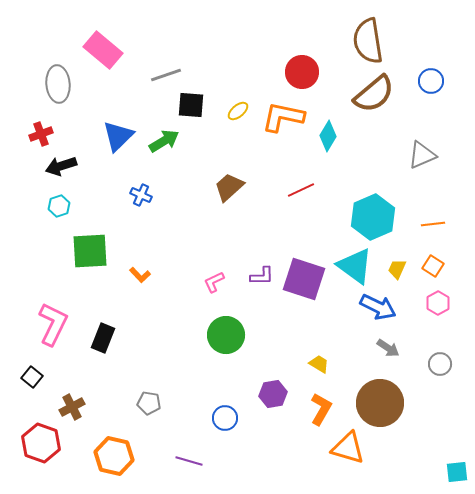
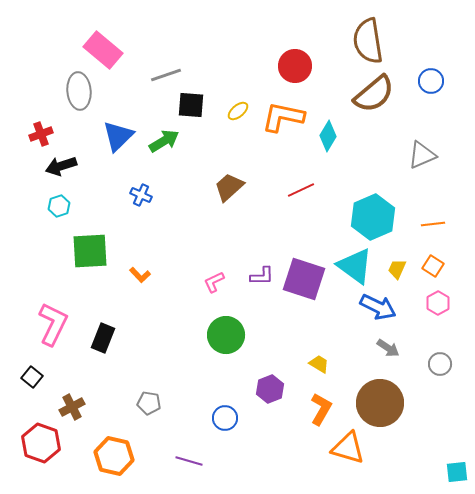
red circle at (302, 72): moved 7 px left, 6 px up
gray ellipse at (58, 84): moved 21 px right, 7 px down
purple hexagon at (273, 394): moved 3 px left, 5 px up; rotated 12 degrees counterclockwise
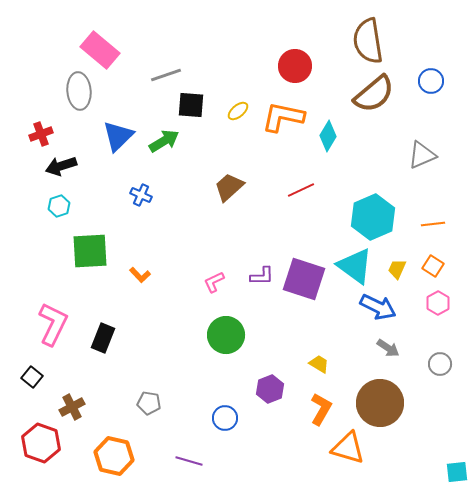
pink rectangle at (103, 50): moved 3 px left
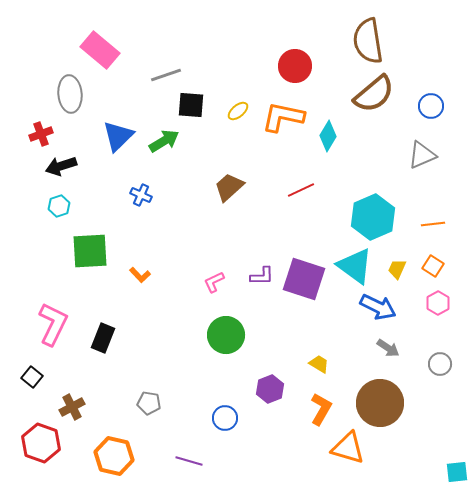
blue circle at (431, 81): moved 25 px down
gray ellipse at (79, 91): moved 9 px left, 3 px down
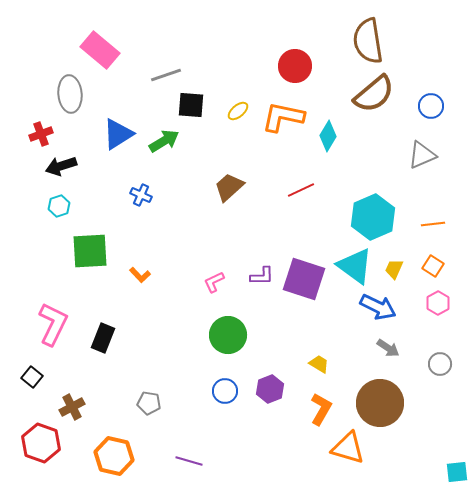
blue triangle at (118, 136): moved 2 px up; rotated 12 degrees clockwise
yellow trapezoid at (397, 269): moved 3 px left
green circle at (226, 335): moved 2 px right
blue circle at (225, 418): moved 27 px up
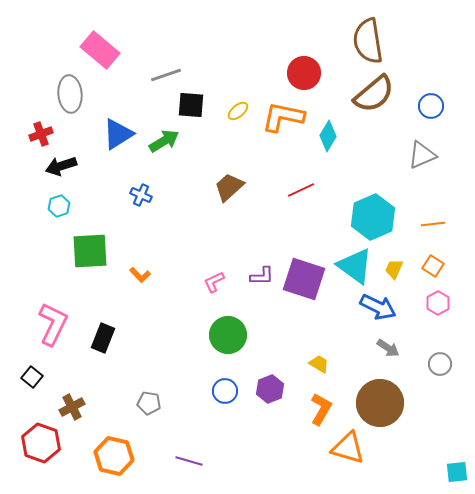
red circle at (295, 66): moved 9 px right, 7 px down
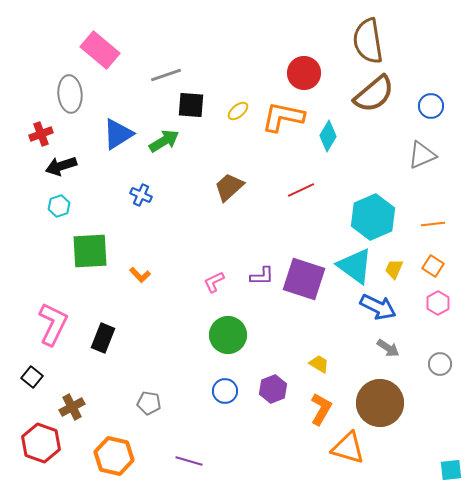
purple hexagon at (270, 389): moved 3 px right
cyan square at (457, 472): moved 6 px left, 2 px up
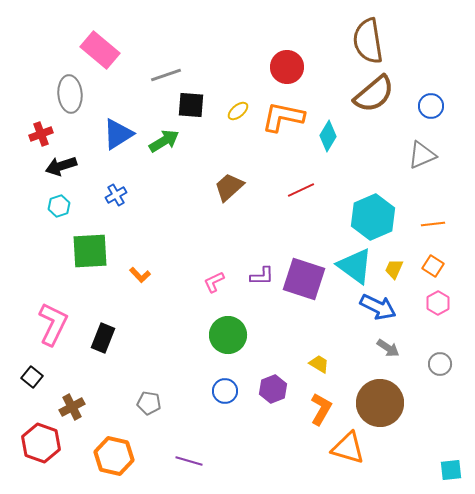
red circle at (304, 73): moved 17 px left, 6 px up
blue cross at (141, 195): moved 25 px left; rotated 35 degrees clockwise
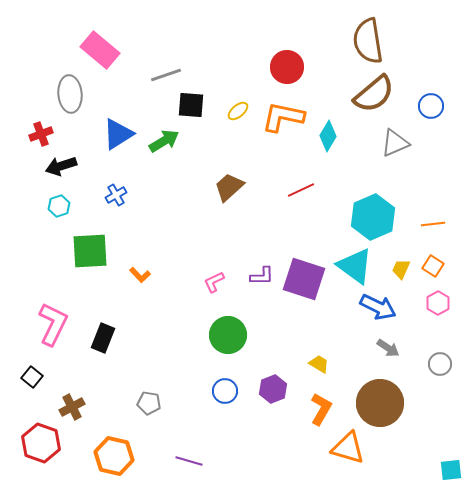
gray triangle at (422, 155): moved 27 px left, 12 px up
yellow trapezoid at (394, 269): moved 7 px right
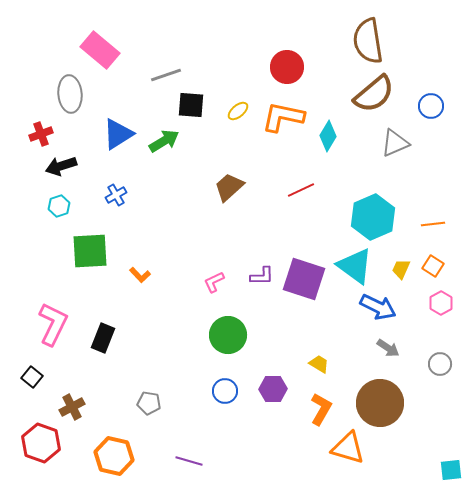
pink hexagon at (438, 303): moved 3 px right
purple hexagon at (273, 389): rotated 20 degrees clockwise
